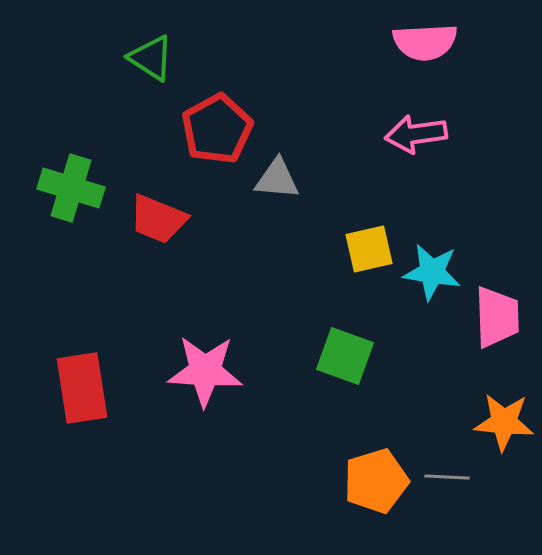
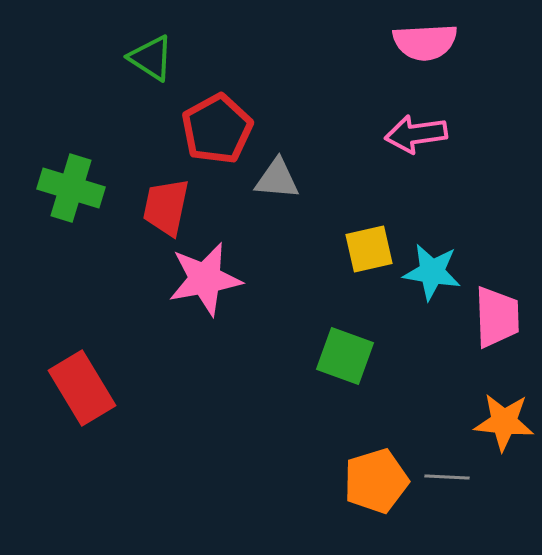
red trapezoid: moved 8 px right, 12 px up; rotated 80 degrees clockwise
pink star: moved 92 px up; rotated 14 degrees counterclockwise
red rectangle: rotated 22 degrees counterclockwise
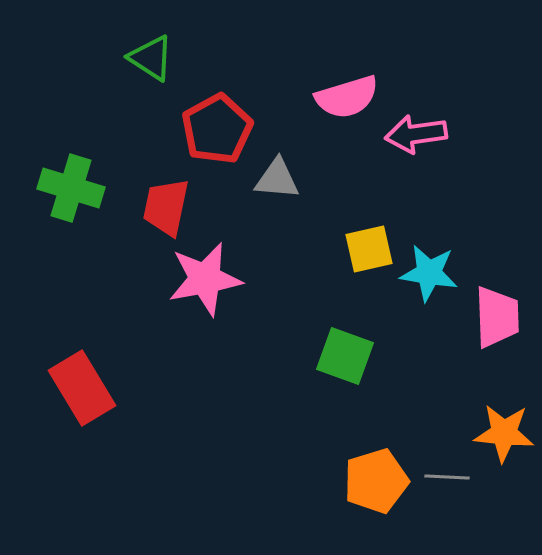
pink semicircle: moved 78 px left, 55 px down; rotated 14 degrees counterclockwise
cyan star: moved 3 px left, 1 px down
orange star: moved 11 px down
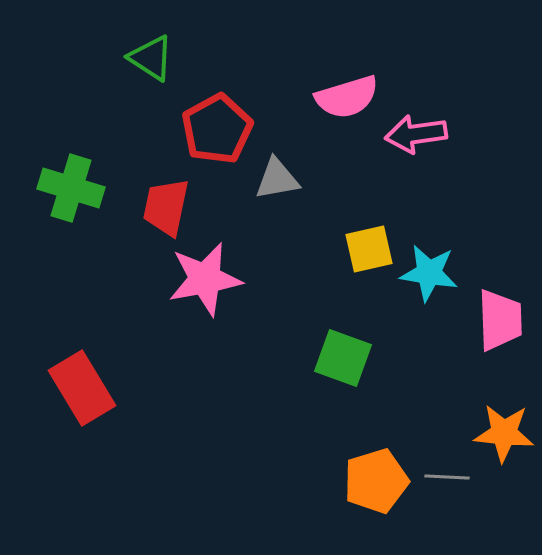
gray triangle: rotated 15 degrees counterclockwise
pink trapezoid: moved 3 px right, 3 px down
green square: moved 2 px left, 2 px down
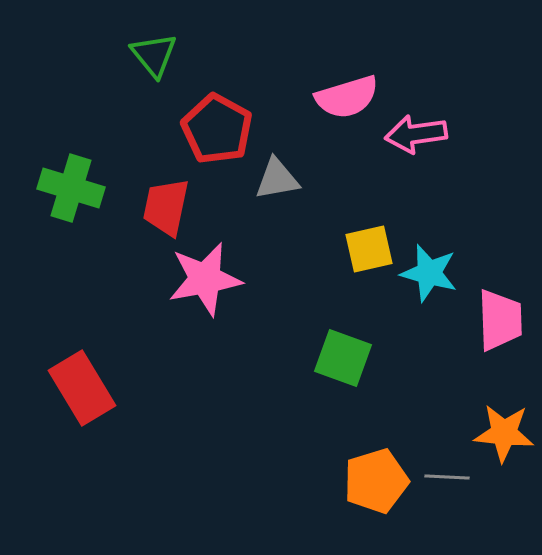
green triangle: moved 3 px right, 3 px up; rotated 18 degrees clockwise
red pentagon: rotated 14 degrees counterclockwise
cyan star: rotated 6 degrees clockwise
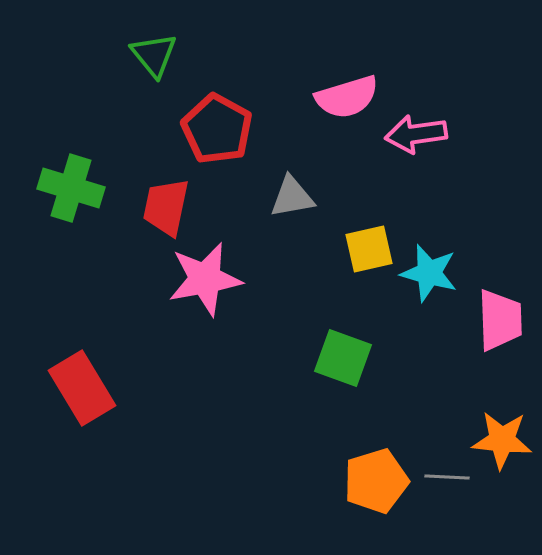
gray triangle: moved 15 px right, 18 px down
orange star: moved 2 px left, 7 px down
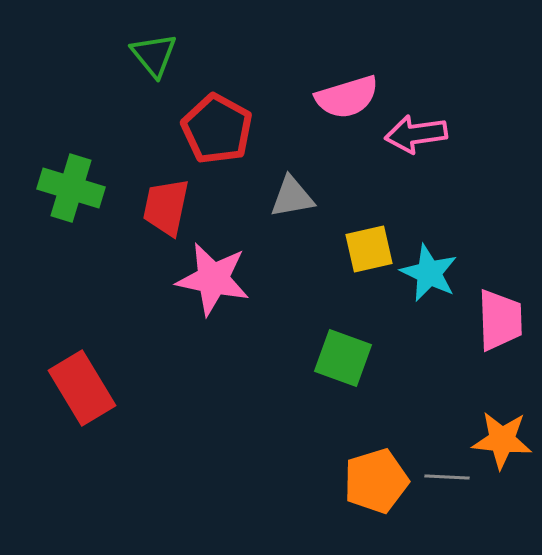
cyan star: rotated 10 degrees clockwise
pink star: moved 8 px right; rotated 22 degrees clockwise
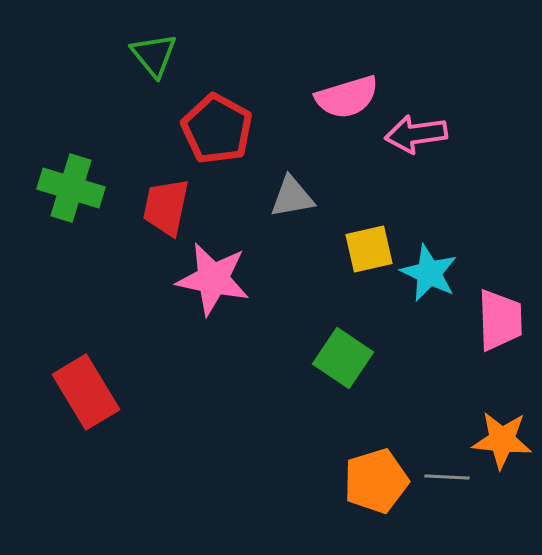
green square: rotated 14 degrees clockwise
red rectangle: moved 4 px right, 4 px down
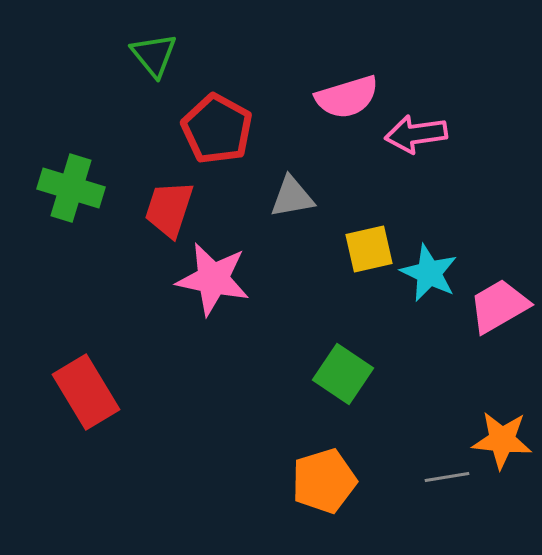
red trapezoid: moved 3 px right, 2 px down; rotated 6 degrees clockwise
pink trapezoid: moved 1 px left, 14 px up; rotated 118 degrees counterclockwise
green square: moved 16 px down
gray line: rotated 12 degrees counterclockwise
orange pentagon: moved 52 px left
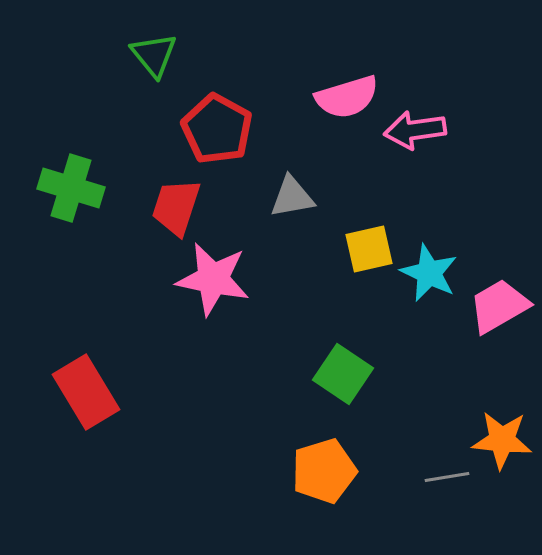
pink arrow: moved 1 px left, 4 px up
red trapezoid: moved 7 px right, 2 px up
orange pentagon: moved 10 px up
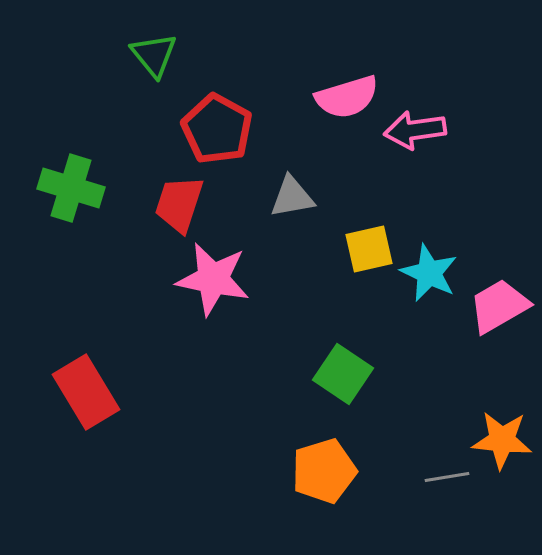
red trapezoid: moved 3 px right, 3 px up
